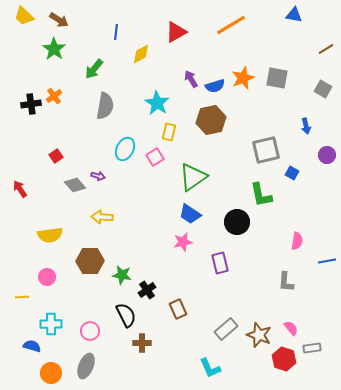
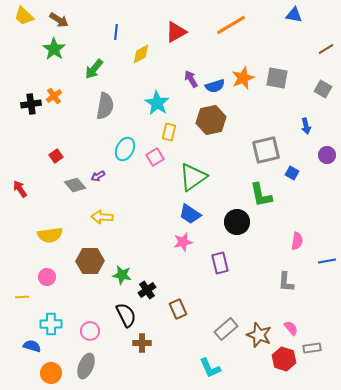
purple arrow at (98, 176): rotated 136 degrees clockwise
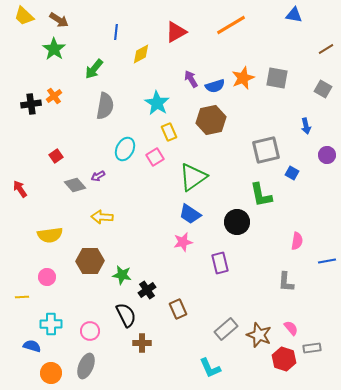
yellow rectangle at (169, 132): rotated 36 degrees counterclockwise
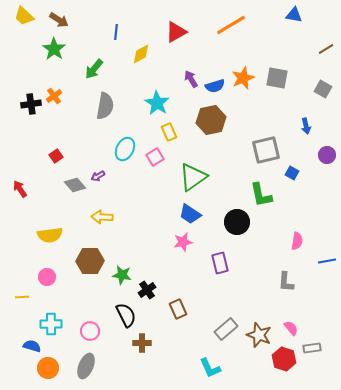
orange circle at (51, 373): moved 3 px left, 5 px up
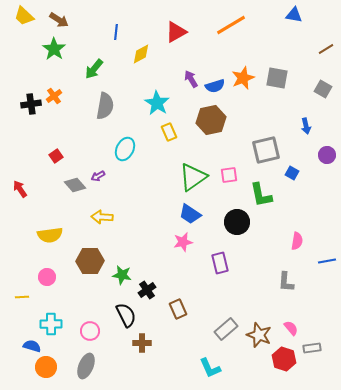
pink square at (155, 157): moved 74 px right, 18 px down; rotated 24 degrees clockwise
orange circle at (48, 368): moved 2 px left, 1 px up
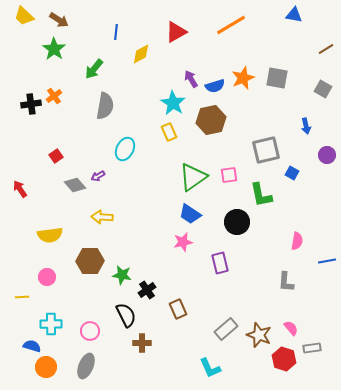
cyan star at (157, 103): moved 16 px right
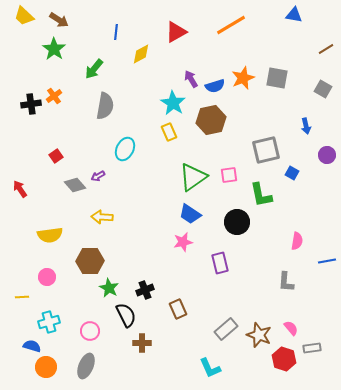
green star at (122, 275): moved 13 px left, 13 px down; rotated 18 degrees clockwise
black cross at (147, 290): moved 2 px left; rotated 12 degrees clockwise
cyan cross at (51, 324): moved 2 px left, 2 px up; rotated 15 degrees counterclockwise
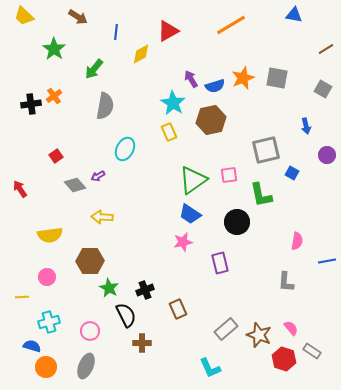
brown arrow at (59, 20): moved 19 px right, 3 px up
red triangle at (176, 32): moved 8 px left, 1 px up
green triangle at (193, 177): moved 3 px down
gray rectangle at (312, 348): moved 3 px down; rotated 42 degrees clockwise
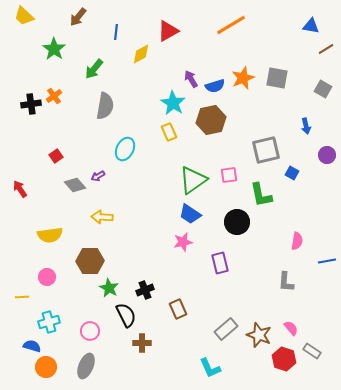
blue triangle at (294, 15): moved 17 px right, 11 px down
brown arrow at (78, 17): rotated 96 degrees clockwise
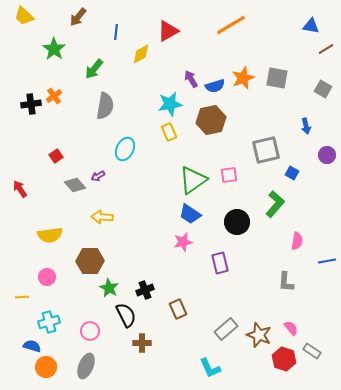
cyan star at (173, 103): moved 3 px left, 1 px down; rotated 30 degrees clockwise
green L-shape at (261, 195): moved 14 px right, 9 px down; rotated 128 degrees counterclockwise
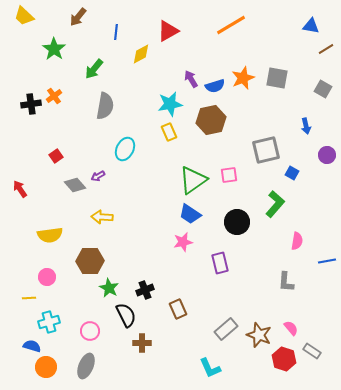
yellow line at (22, 297): moved 7 px right, 1 px down
